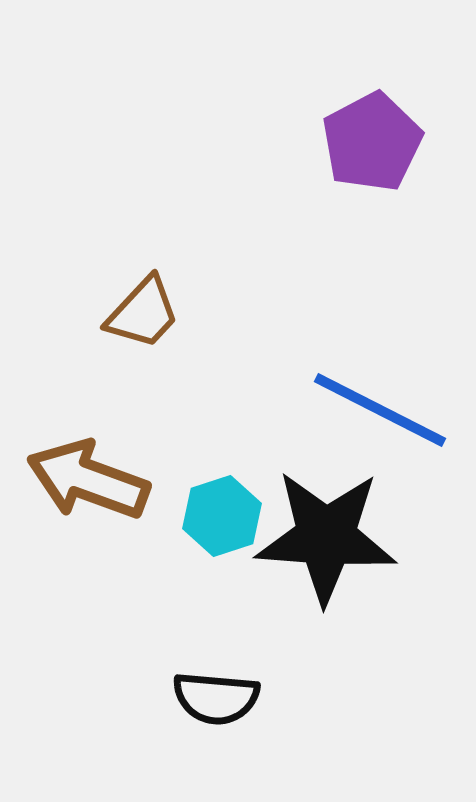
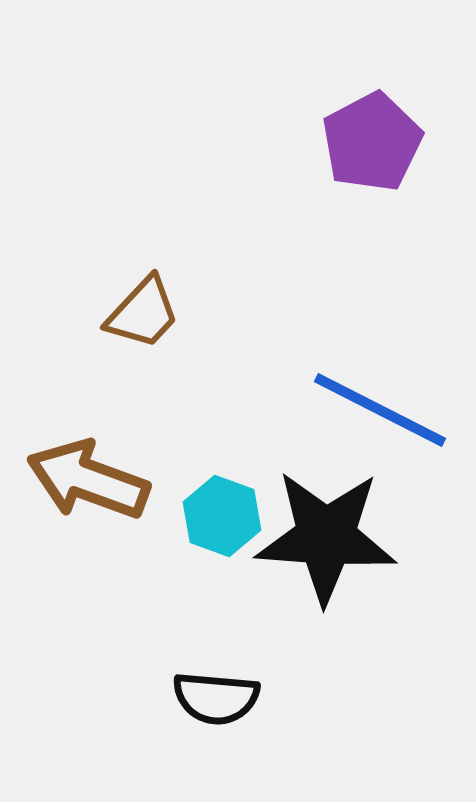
cyan hexagon: rotated 22 degrees counterclockwise
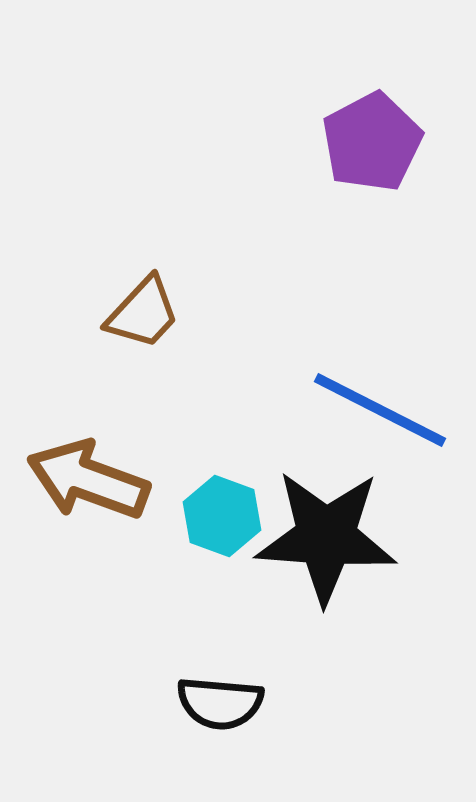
black semicircle: moved 4 px right, 5 px down
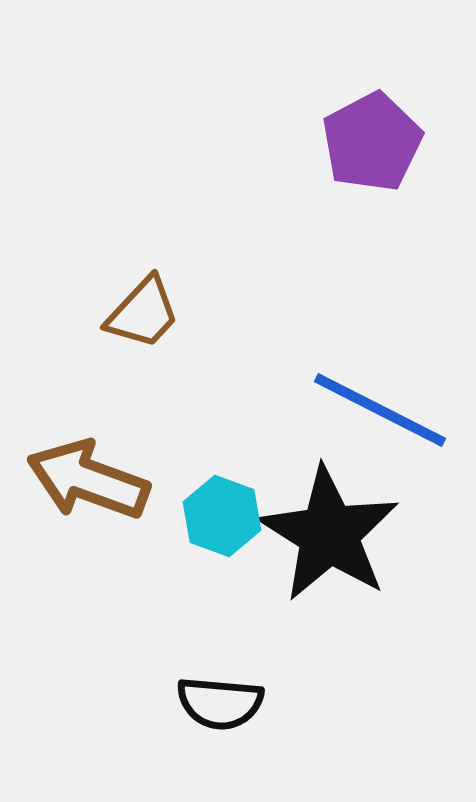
black star: moved 3 px right, 3 px up; rotated 28 degrees clockwise
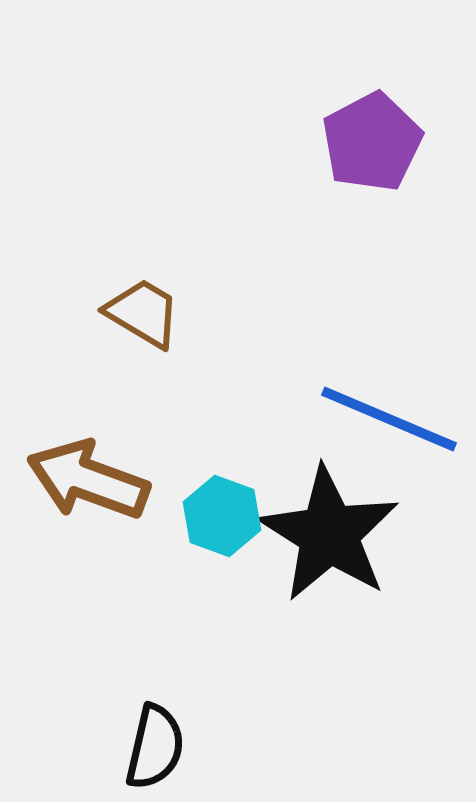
brown trapezoid: rotated 102 degrees counterclockwise
blue line: moved 9 px right, 9 px down; rotated 4 degrees counterclockwise
black semicircle: moved 65 px left, 44 px down; rotated 82 degrees counterclockwise
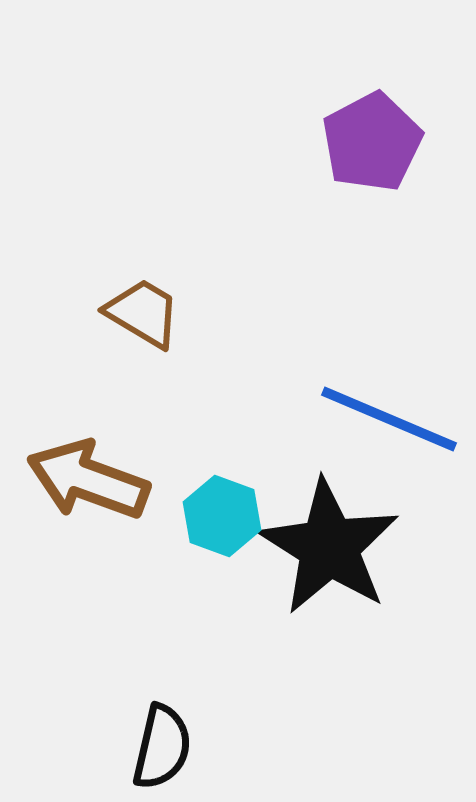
black star: moved 13 px down
black semicircle: moved 7 px right
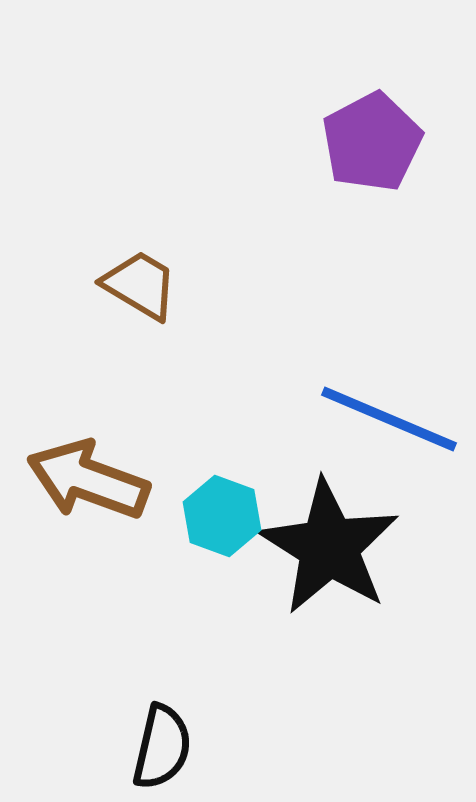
brown trapezoid: moved 3 px left, 28 px up
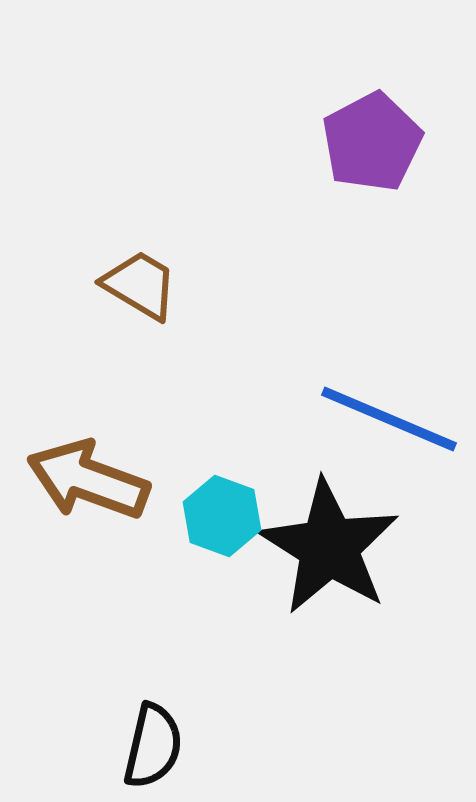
black semicircle: moved 9 px left, 1 px up
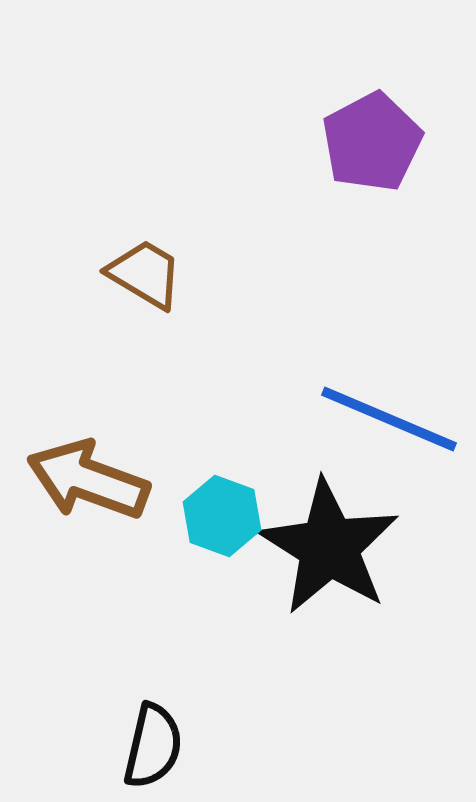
brown trapezoid: moved 5 px right, 11 px up
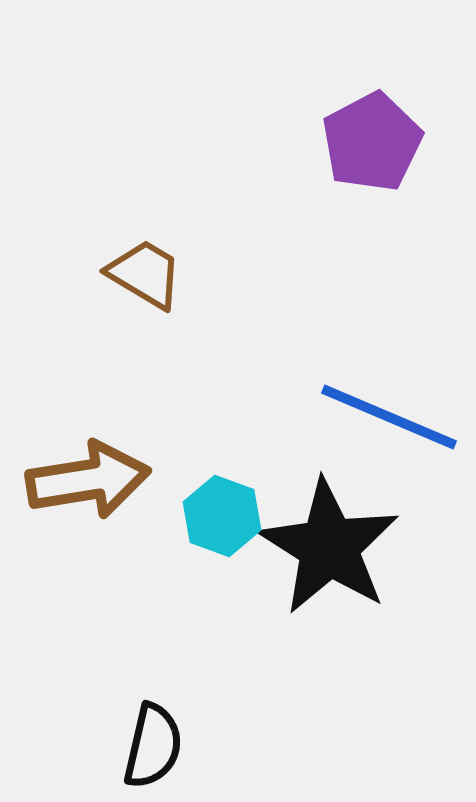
blue line: moved 2 px up
brown arrow: rotated 151 degrees clockwise
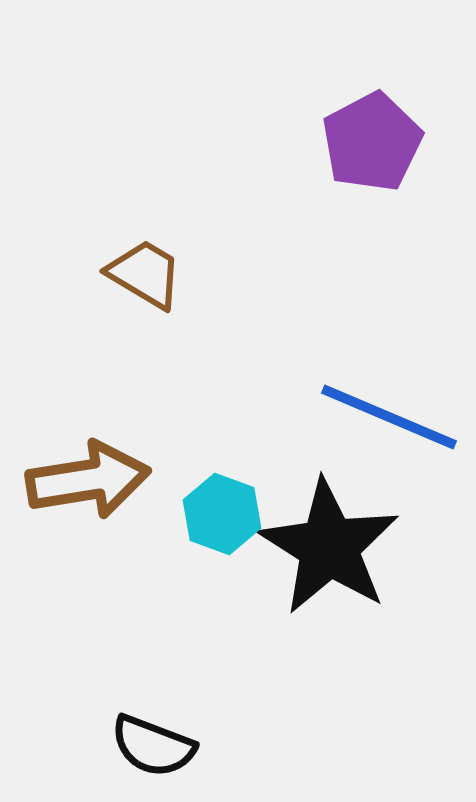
cyan hexagon: moved 2 px up
black semicircle: rotated 98 degrees clockwise
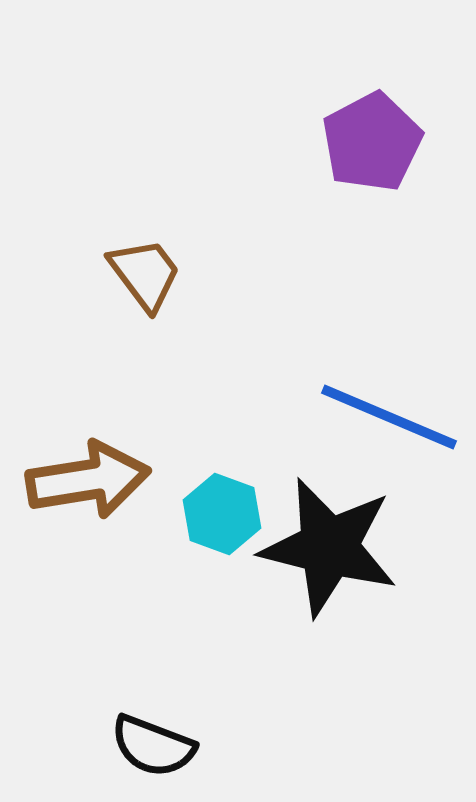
brown trapezoid: rotated 22 degrees clockwise
black star: rotated 18 degrees counterclockwise
